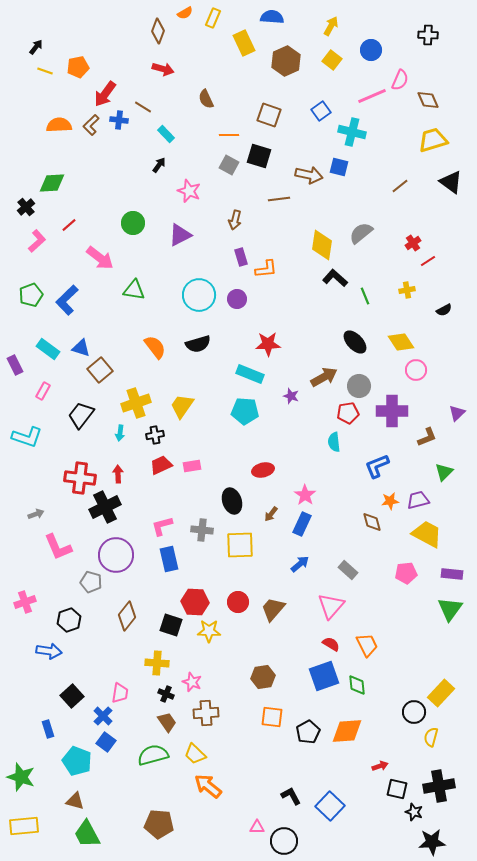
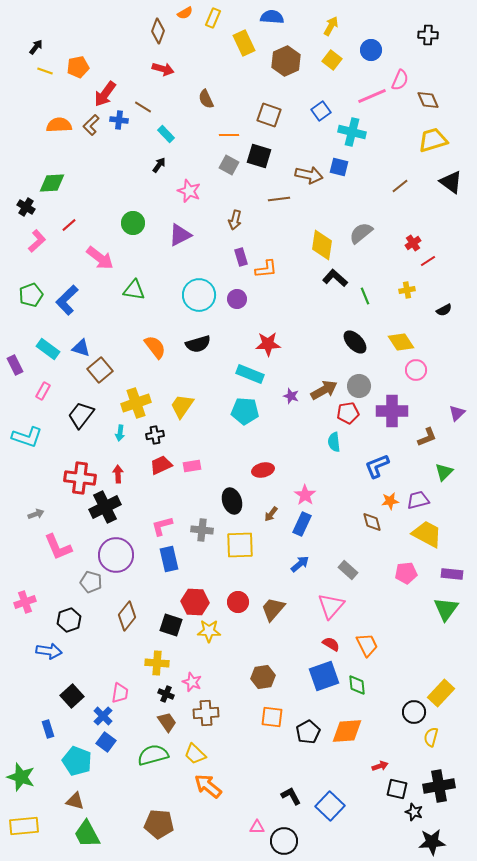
black cross at (26, 207): rotated 18 degrees counterclockwise
brown arrow at (324, 377): moved 13 px down
green triangle at (450, 609): moved 4 px left
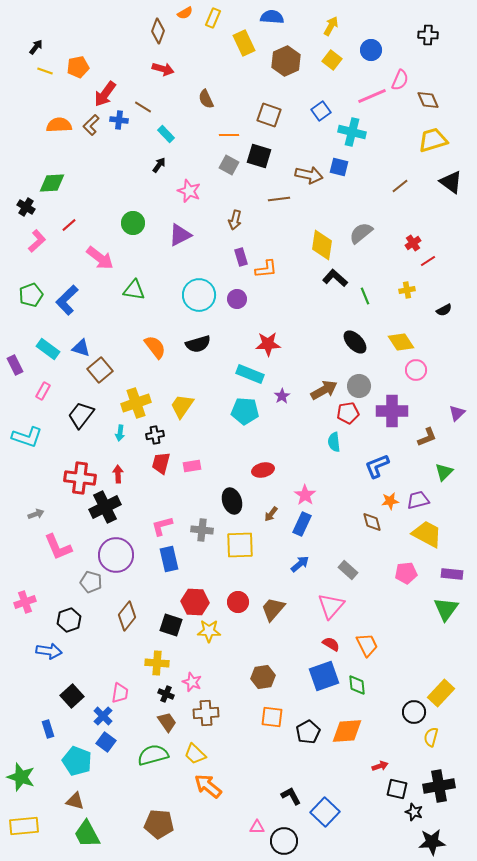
purple star at (291, 396): moved 9 px left; rotated 21 degrees clockwise
red trapezoid at (161, 465): moved 2 px up; rotated 50 degrees counterclockwise
blue square at (330, 806): moved 5 px left, 6 px down
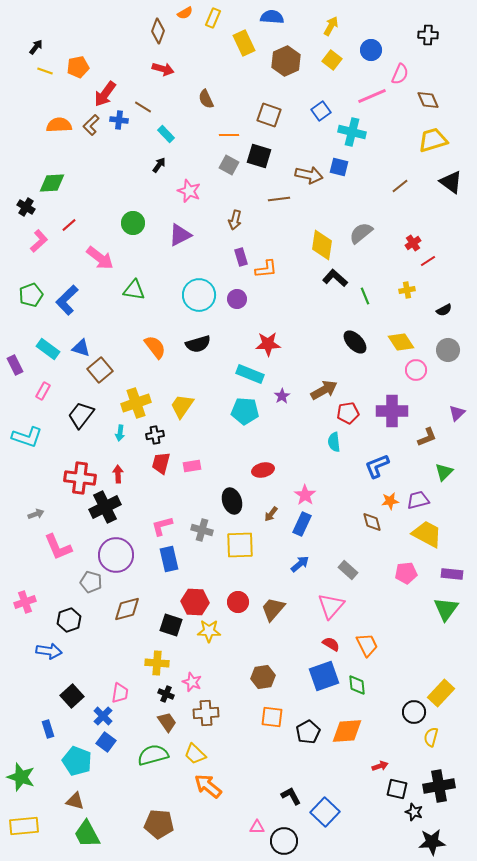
pink semicircle at (400, 80): moved 6 px up
pink L-shape at (37, 241): moved 2 px right
gray circle at (359, 386): moved 89 px right, 36 px up
gray cross at (202, 530): rotated 10 degrees clockwise
brown diamond at (127, 616): moved 7 px up; rotated 36 degrees clockwise
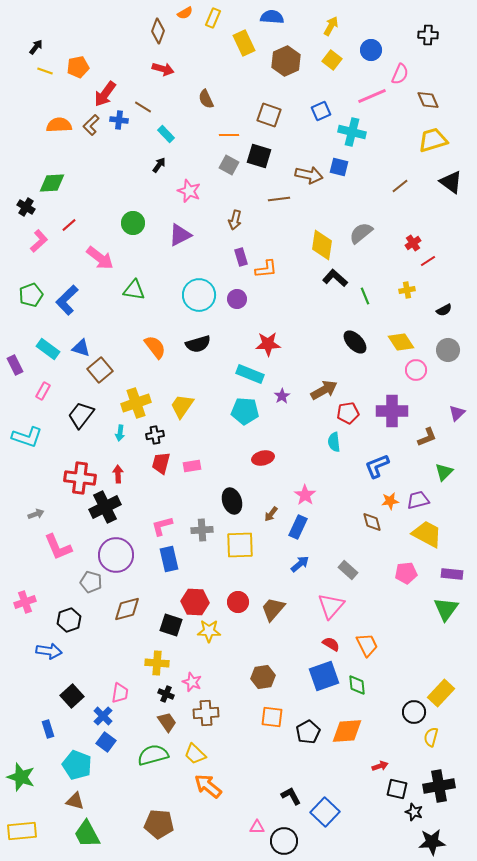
blue square at (321, 111): rotated 12 degrees clockwise
red ellipse at (263, 470): moved 12 px up
blue rectangle at (302, 524): moved 4 px left, 3 px down
gray cross at (202, 530): rotated 20 degrees counterclockwise
cyan pentagon at (77, 761): moved 4 px down
yellow rectangle at (24, 826): moved 2 px left, 5 px down
